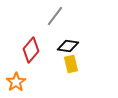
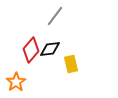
black diamond: moved 18 px left, 3 px down; rotated 15 degrees counterclockwise
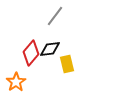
red diamond: moved 3 px down
yellow rectangle: moved 4 px left
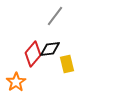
red diamond: moved 2 px right, 1 px down
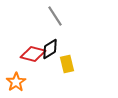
gray line: rotated 70 degrees counterclockwise
black diamond: rotated 25 degrees counterclockwise
red diamond: rotated 65 degrees clockwise
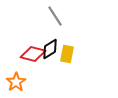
yellow rectangle: moved 10 px up; rotated 24 degrees clockwise
